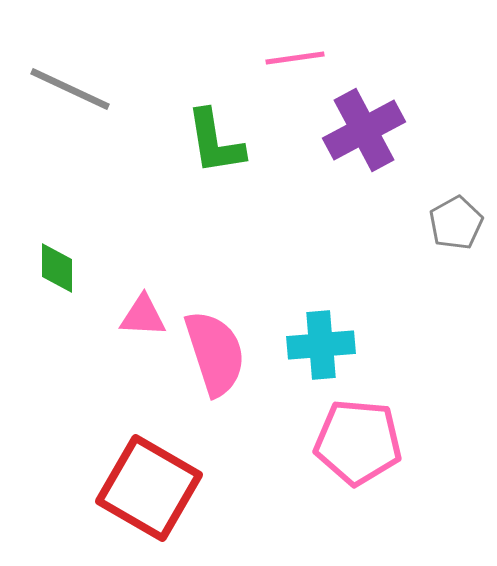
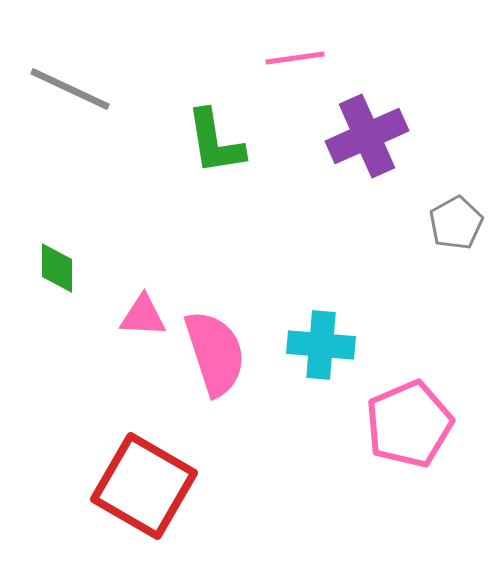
purple cross: moved 3 px right, 6 px down; rotated 4 degrees clockwise
cyan cross: rotated 10 degrees clockwise
pink pentagon: moved 51 px right, 18 px up; rotated 28 degrees counterclockwise
red square: moved 5 px left, 2 px up
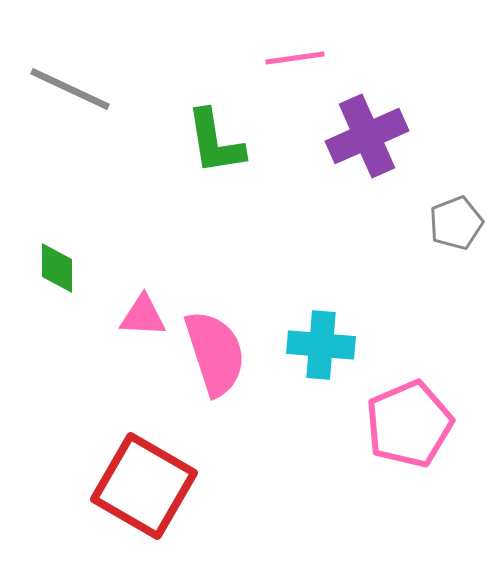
gray pentagon: rotated 8 degrees clockwise
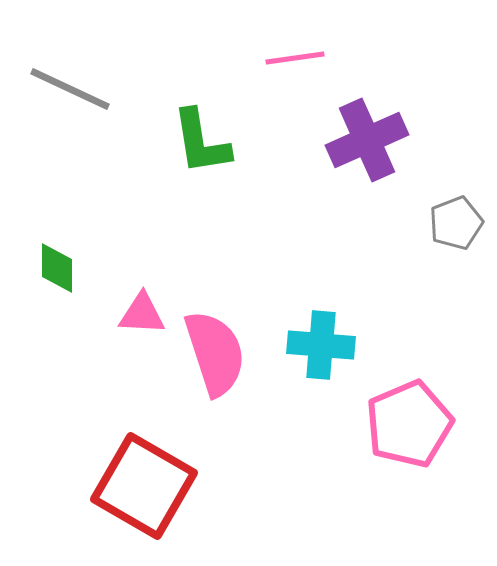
purple cross: moved 4 px down
green L-shape: moved 14 px left
pink triangle: moved 1 px left, 2 px up
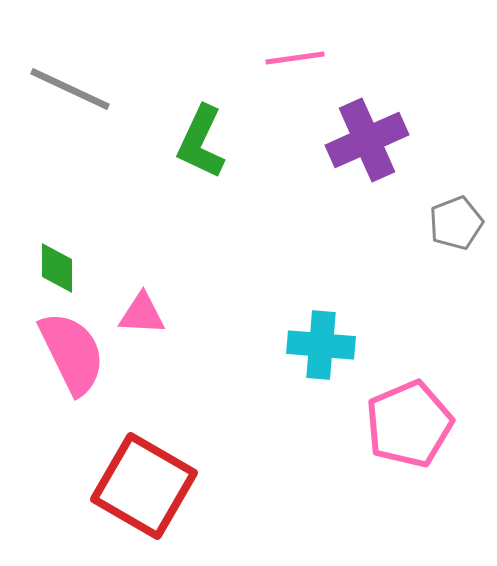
green L-shape: rotated 34 degrees clockwise
pink semicircle: moved 143 px left; rotated 8 degrees counterclockwise
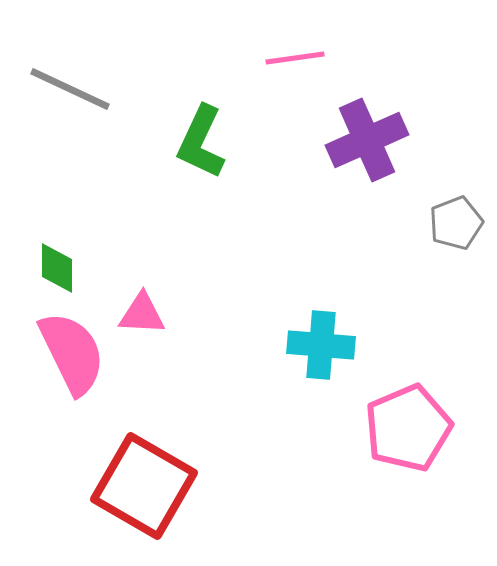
pink pentagon: moved 1 px left, 4 px down
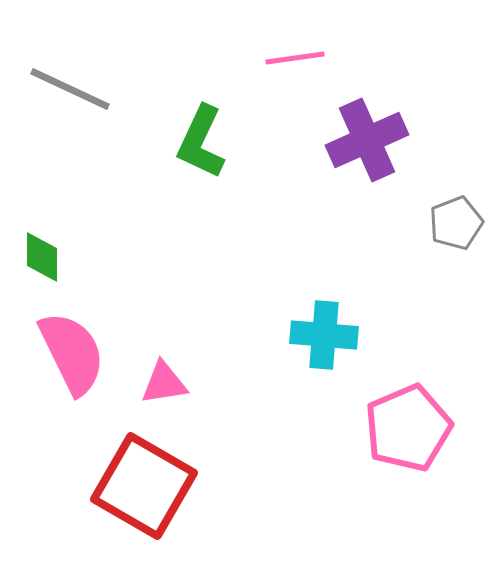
green diamond: moved 15 px left, 11 px up
pink triangle: moved 22 px right, 69 px down; rotated 12 degrees counterclockwise
cyan cross: moved 3 px right, 10 px up
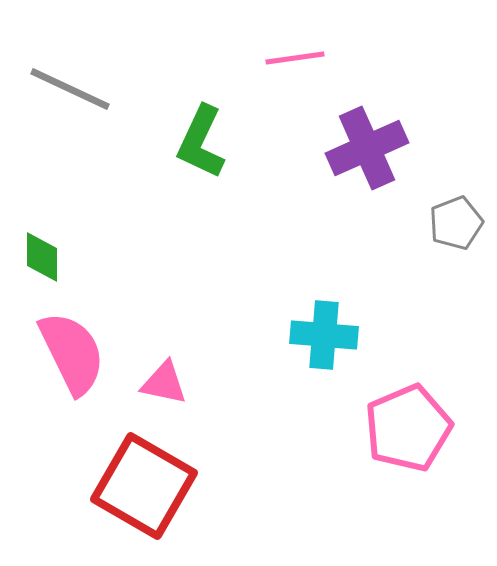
purple cross: moved 8 px down
pink triangle: rotated 21 degrees clockwise
